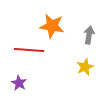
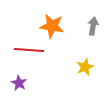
gray arrow: moved 4 px right, 9 px up
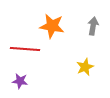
red line: moved 4 px left, 1 px up
purple star: moved 1 px right, 2 px up; rotated 21 degrees counterclockwise
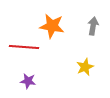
red line: moved 1 px left, 2 px up
purple star: moved 8 px right
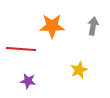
orange star: rotated 10 degrees counterclockwise
red line: moved 3 px left, 2 px down
yellow star: moved 6 px left, 3 px down
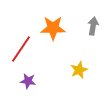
orange star: moved 1 px right, 2 px down
red line: rotated 60 degrees counterclockwise
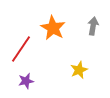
orange star: rotated 30 degrees clockwise
purple star: moved 2 px left; rotated 21 degrees counterclockwise
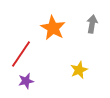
gray arrow: moved 1 px left, 2 px up
red line: moved 5 px down
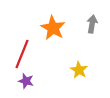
red line: moved 1 px right; rotated 12 degrees counterclockwise
yellow star: rotated 18 degrees counterclockwise
purple star: rotated 28 degrees clockwise
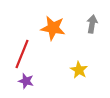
orange star: rotated 20 degrees counterclockwise
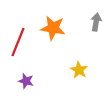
gray arrow: moved 4 px right, 2 px up
red line: moved 4 px left, 12 px up
